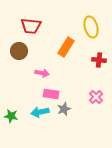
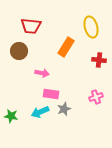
pink cross: rotated 24 degrees clockwise
cyan arrow: rotated 12 degrees counterclockwise
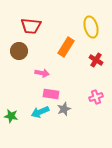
red cross: moved 3 px left; rotated 24 degrees clockwise
